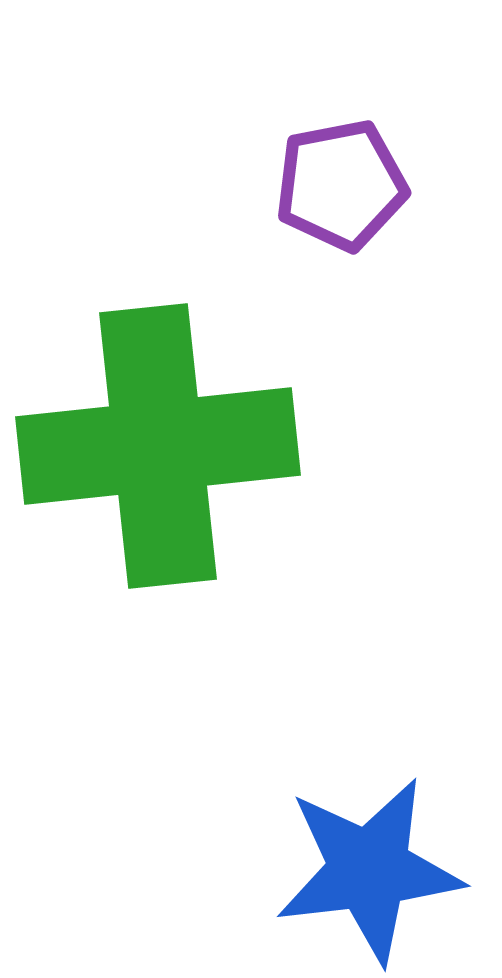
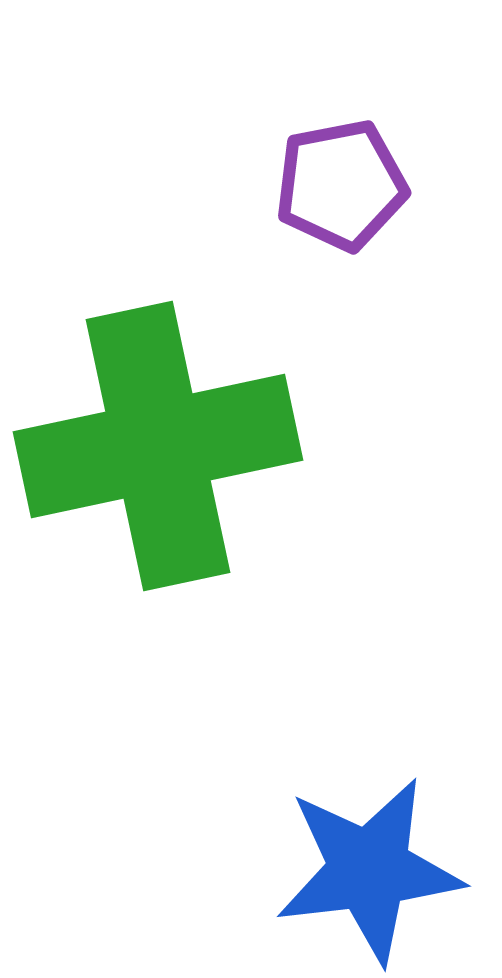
green cross: rotated 6 degrees counterclockwise
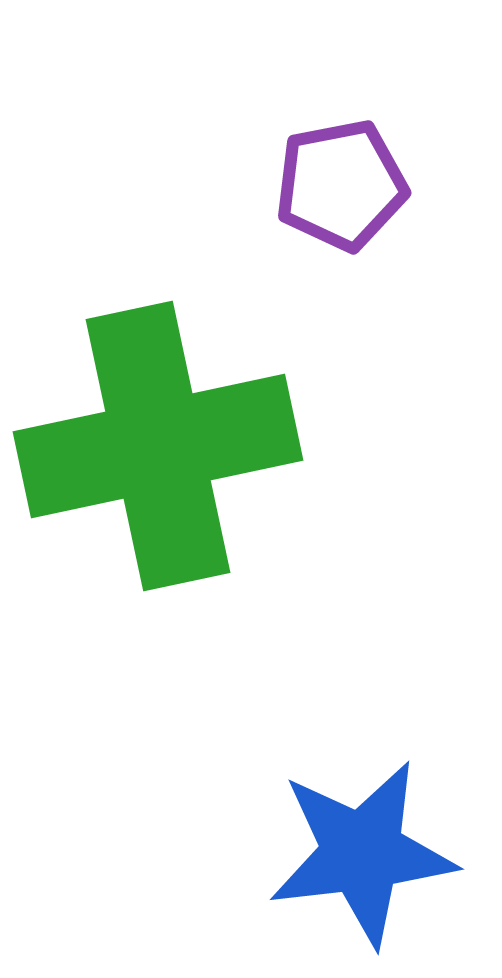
blue star: moved 7 px left, 17 px up
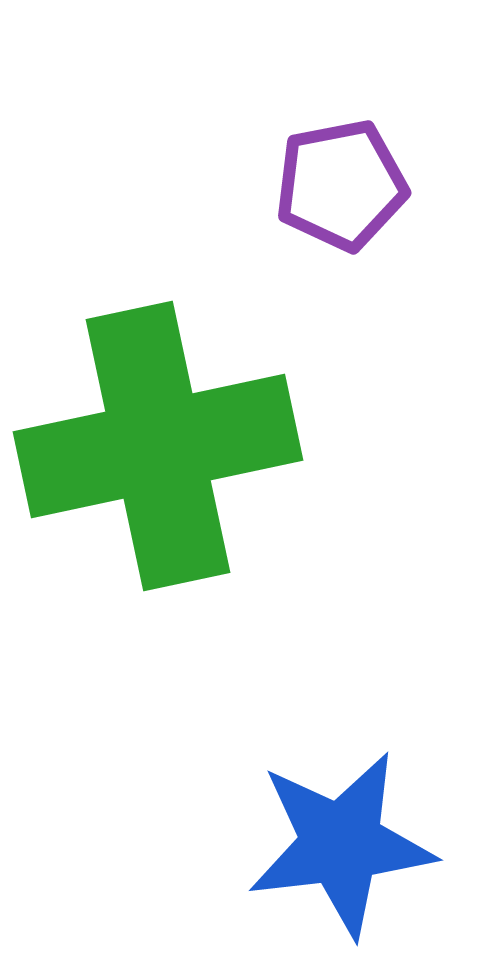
blue star: moved 21 px left, 9 px up
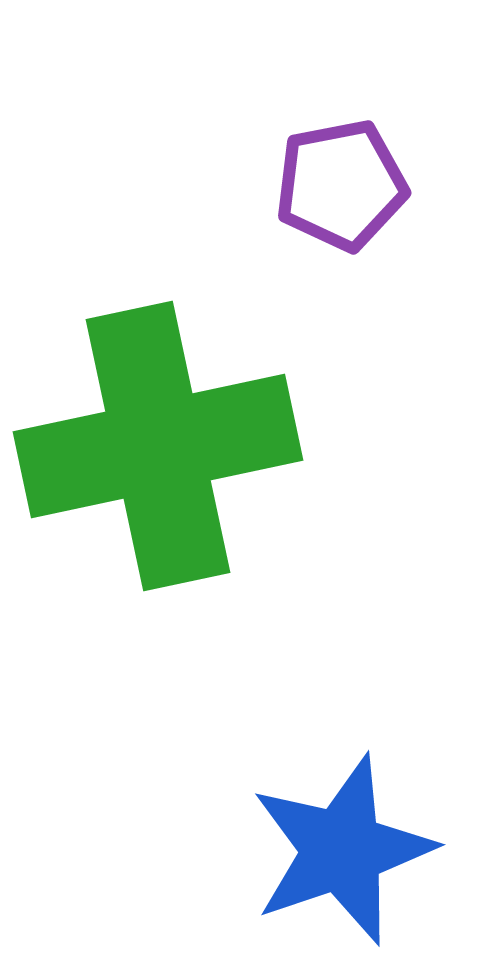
blue star: moved 1 px right, 6 px down; rotated 12 degrees counterclockwise
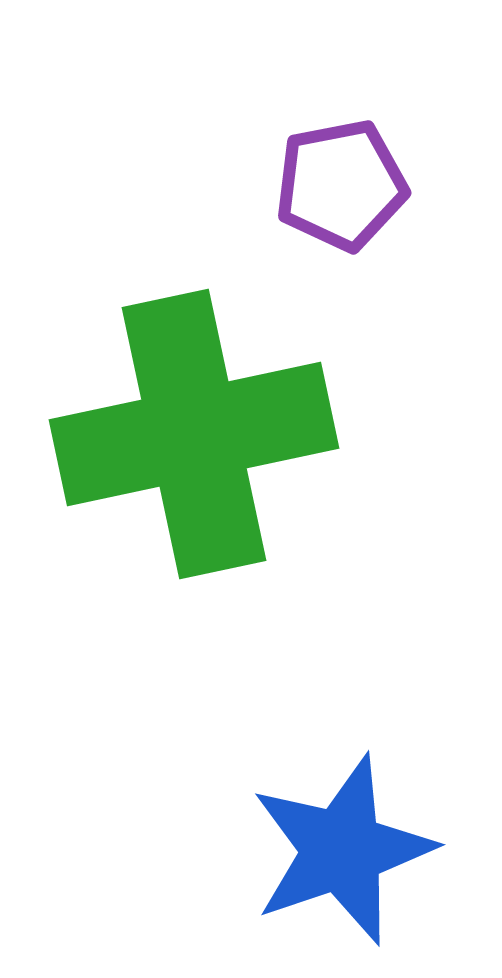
green cross: moved 36 px right, 12 px up
